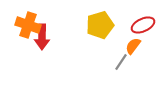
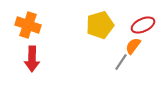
red arrow: moved 10 px left, 22 px down
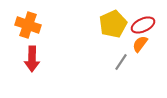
yellow pentagon: moved 13 px right, 1 px up; rotated 8 degrees counterclockwise
orange semicircle: moved 7 px right, 2 px up
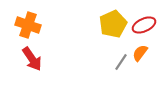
red ellipse: moved 1 px right
orange semicircle: moved 9 px down
red arrow: rotated 35 degrees counterclockwise
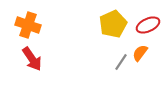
red ellipse: moved 4 px right
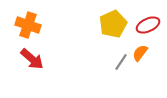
red arrow: rotated 15 degrees counterclockwise
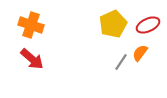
orange cross: moved 3 px right
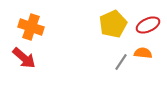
orange cross: moved 2 px down
orange semicircle: moved 3 px right; rotated 60 degrees clockwise
red arrow: moved 8 px left, 1 px up
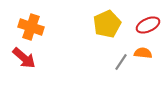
yellow pentagon: moved 6 px left
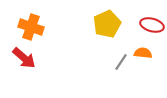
red ellipse: moved 4 px right; rotated 40 degrees clockwise
